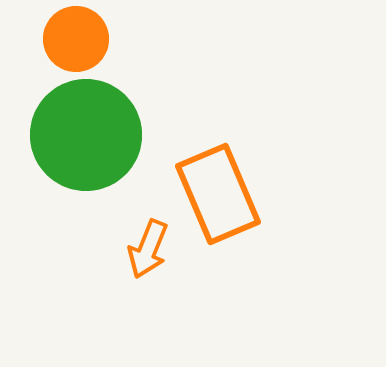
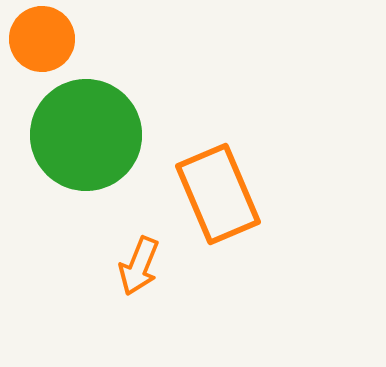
orange circle: moved 34 px left
orange arrow: moved 9 px left, 17 px down
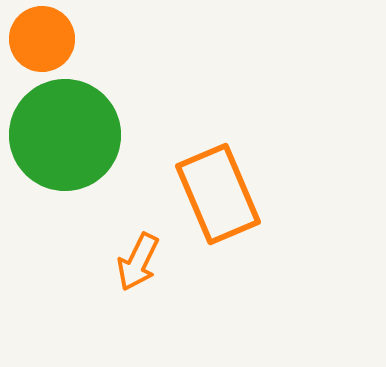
green circle: moved 21 px left
orange arrow: moved 1 px left, 4 px up; rotated 4 degrees clockwise
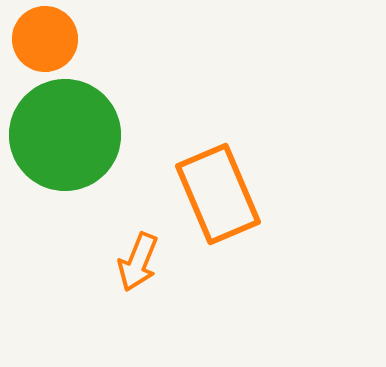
orange circle: moved 3 px right
orange arrow: rotated 4 degrees counterclockwise
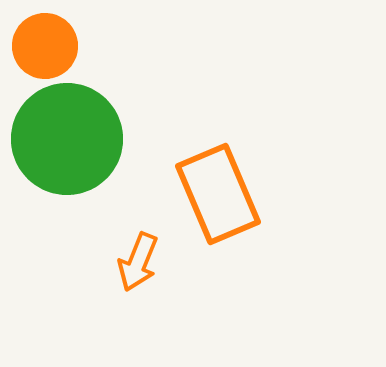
orange circle: moved 7 px down
green circle: moved 2 px right, 4 px down
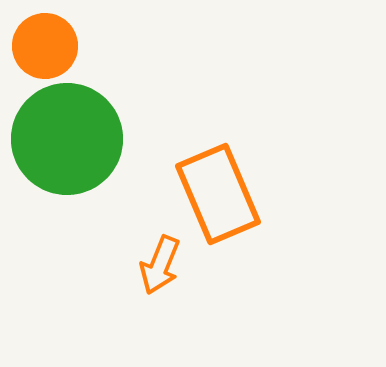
orange arrow: moved 22 px right, 3 px down
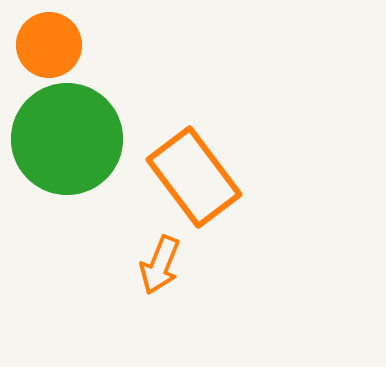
orange circle: moved 4 px right, 1 px up
orange rectangle: moved 24 px left, 17 px up; rotated 14 degrees counterclockwise
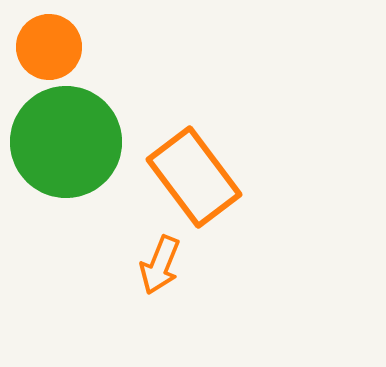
orange circle: moved 2 px down
green circle: moved 1 px left, 3 px down
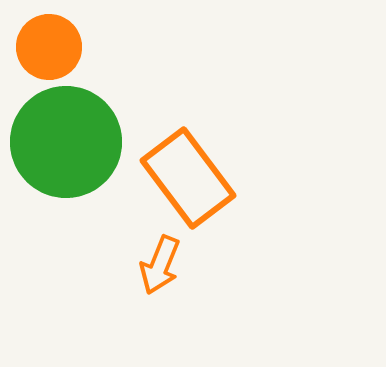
orange rectangle: moved 6 px left, 1 px down
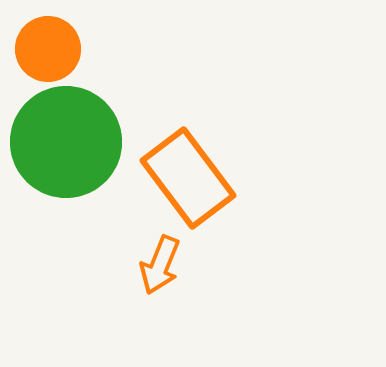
orange circle: moved 1 px left, 2 px down
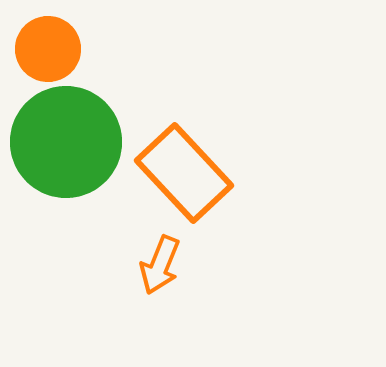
orange rectangle: moved 4 px left, 5 px up; rotated 6 degrees counterclockwise
